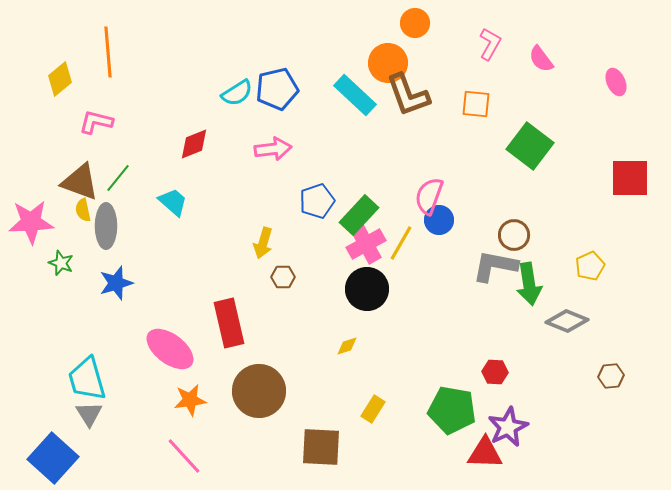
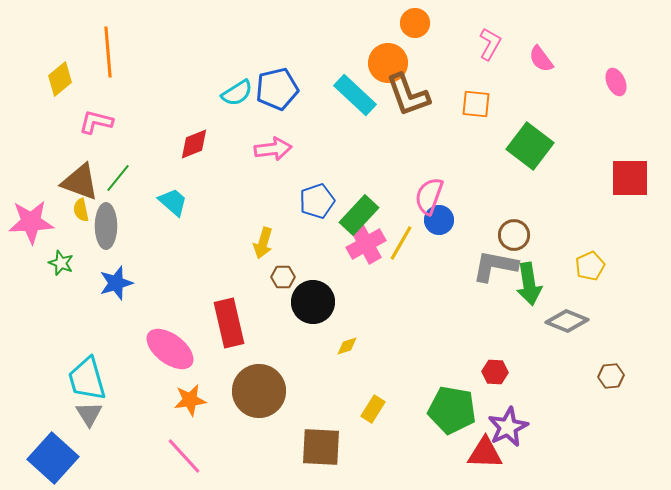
yellow semicircle at (83, 210): moved 2 px left
black circle at (367, 289): moved 54 px left, 13 px down
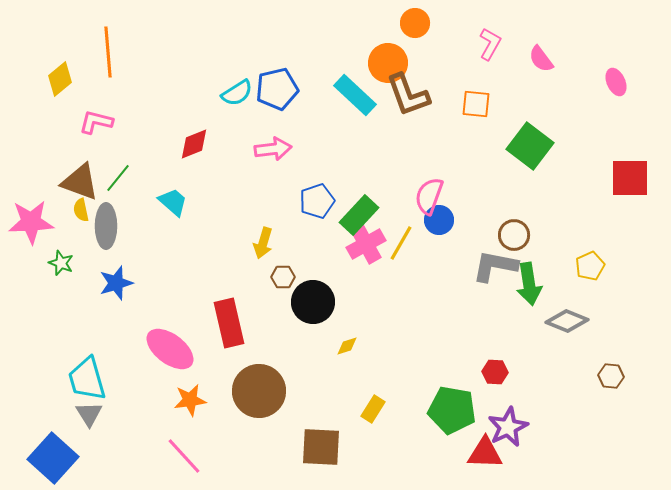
brown hexagon at (611, 376): rotated 10 degrees clockwise
